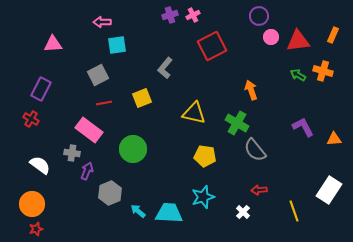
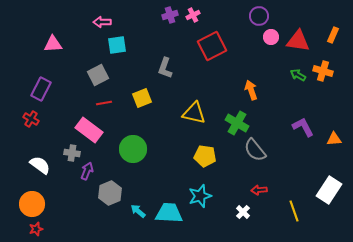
red triangle: rotated 15 degrees clockwise
gray L-shape: rotated 20 degrees counterclockwise
cyan star: moved 3 px left, 1 px up
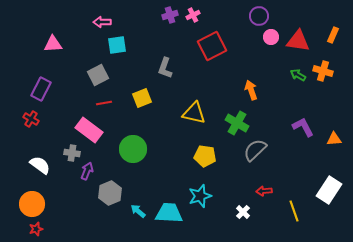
gray semicircle: rotated 85 degrees clockwise
red arrow: moved 5 px right, 1 px down
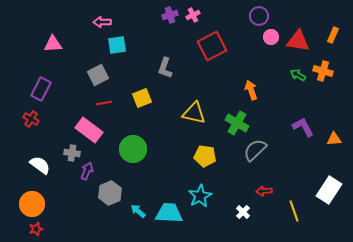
cyan star: rotated 10 degrees counterclockwise
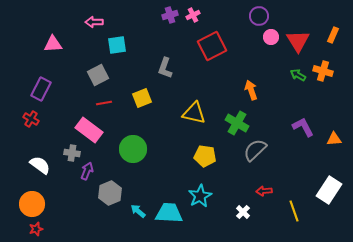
pink arrow: moved 8 px left
red triangle: rotated 50 degrees clockwise
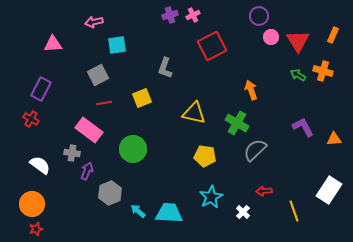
pink arrow: rotated 12 degrees counterclockwise
cyan star: moved 11 px right, 1 px down
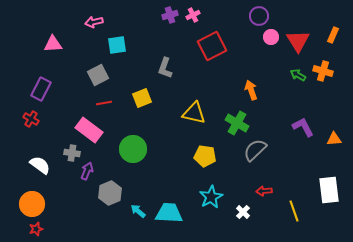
white rectangle: rotated 40 degrees counterclockwise
